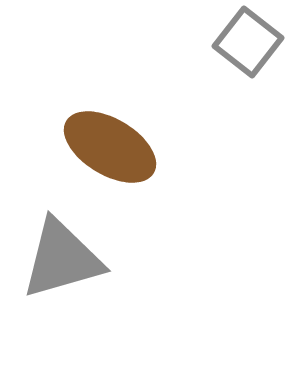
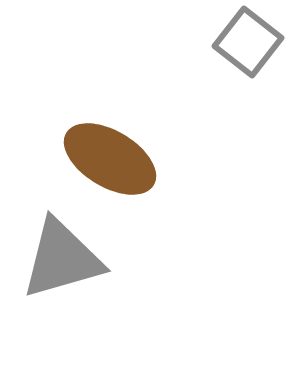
brown ellipse: moved 12 px down
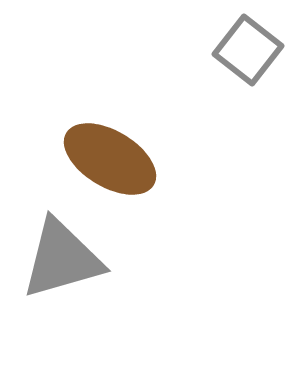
gray square: moved 8 px down
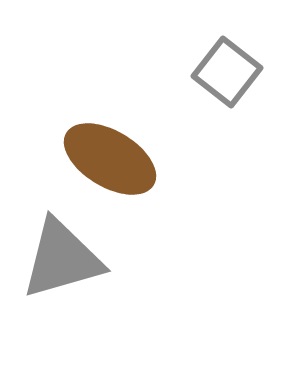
gray square: moved 21 px left, 22 px down
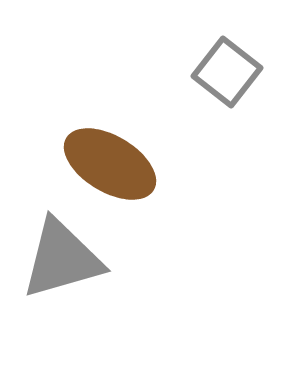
brown ellipse: moved 5 px down
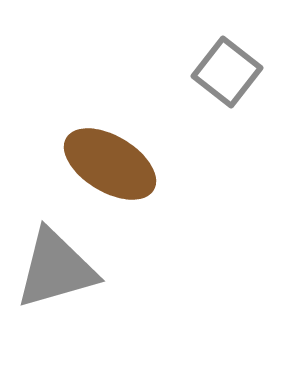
gray triangle: moved 6 px left, 10 px down
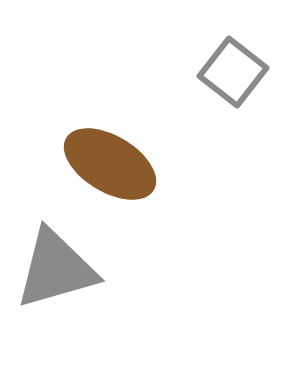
gray square: moved 6 px right
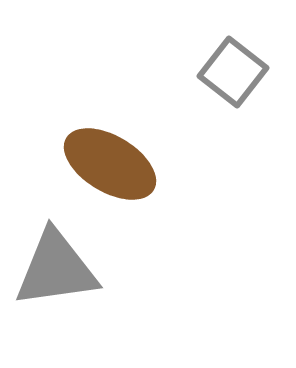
gray triangle: rotated 8 degrees clockwise
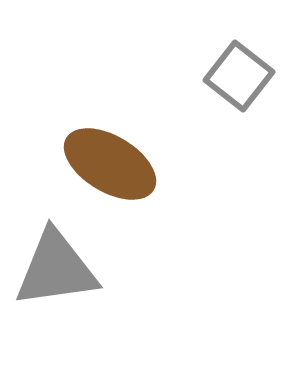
gray square: moved 6 px right, 4 px down
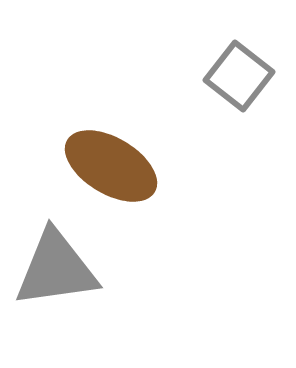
brown ellipse: moved 1 px right, 2 px down
